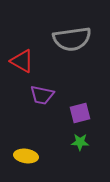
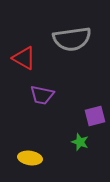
red triangle: moved 2 px right, 3 px up
purple square: moved 15 px right, 3 px down
green star: rotated 18 degrees clockwise
yellow ellipse: moved 4 px right, 2 px down
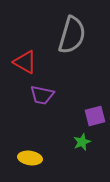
gray semicircle: moved 4 px up; rotated 66 degrees counterclockwise
red triangle: moved 1 px right, 4 px down
green star: moved 2 px right; rotated 30 degrees clockwise
